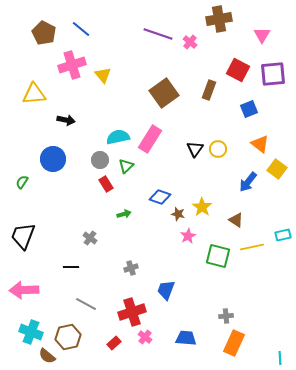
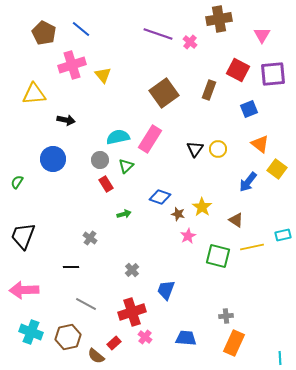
green semicircle at (22, 182): moved 5 px left
gray cross at (131, 268): moved 1 px right, 2 px down; rotated 24 degrees counterclockwise
brown semicircle at (47, 356): moved 49 px right
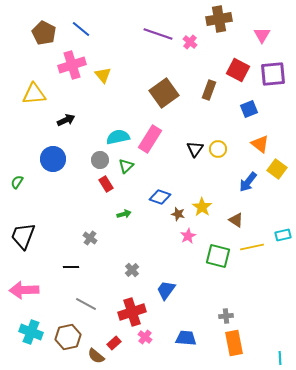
black arrow at (66, 120): rotated 36 degrees counterclockwise
blue trapezoid at (166, 290): rotated 15 degrees clockwise
orange rectangle at (234, 343): rotated 35 degrees counterclockwise
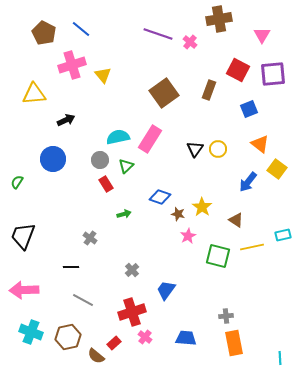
gray line at (86, 304): moved 3 px left, 4 px up
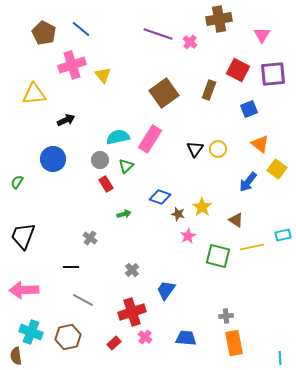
brown semicircle at (96, 356): moved 80 px left; rotated 42 degrees clockwise
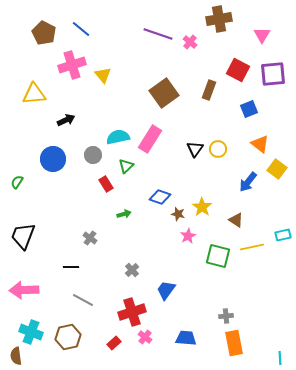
gray circle at (100, 160): moved 7 px left, 5 px up
